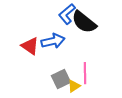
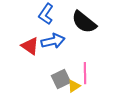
blue L-shape: moved 21 px left; rotated 15 degrees counterclockwise
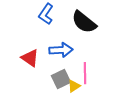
blue arrow: moved 8 px right, 9 px down; rotated 10 degrees clockwise
red triangle: moved 12 px down
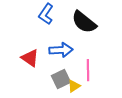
pink line: moved 3 px right, 3 px up
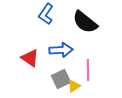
black semicircle: moved 1 px right
